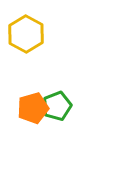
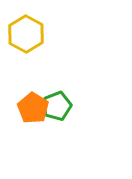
orange pentagon: rotated 24 degrees counterclockwise
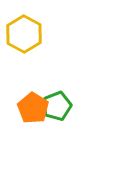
yellow hexagon: moved 2 px left
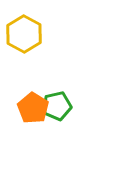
green pentagon: rotated 8 degrees clockwise
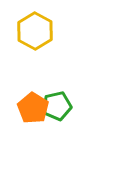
yellow hexagon: moved 11 px right, 3 px up
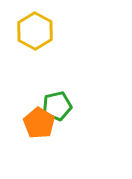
orange pentagon: moved 6 px right, 15 px down
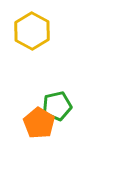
yellow hexagon: moved 3 px left
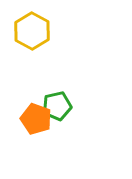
orange pentagon: moved 3 px left, 4 px up; rotated 12 degrees counterclockwise
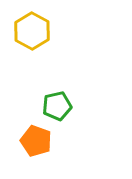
orange pentagon: moved 22 px down
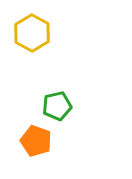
yellow hexagon: moved 2 px down
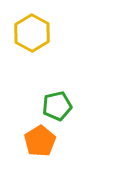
orange pentagon: moved 4 px right; rotated 20 degrees clockwise
